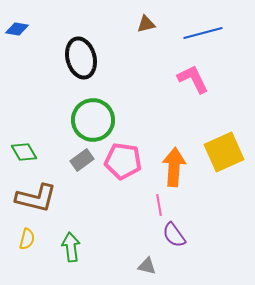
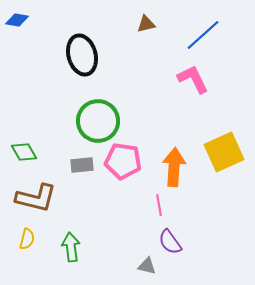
blue diamond: moved 9 px up
blue line: moved 2 px down; rotated 27 degrees counterclockwise
black ellipse: moved 1 px right, 3 px up
green circle: moved 5 px right, 1 px down
gray rectangle: moved 5 px down; rotated 30 degrees clockwise
purple semicircle: moved 4 px left, 7 px down
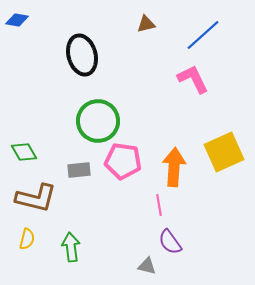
gray rectangle: moved 3 px left, 5 px down
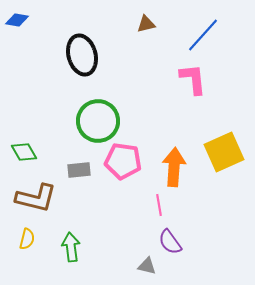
blue line: rotated 6 degrees counterclockwise
pink L-shape: rotated 20 degrees clockwise
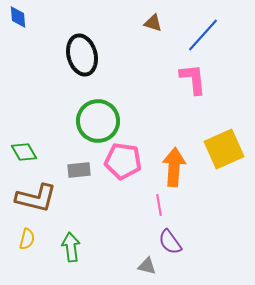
blue diamond: moved 1 px right, 3 px up; rotated 75 degrees clockwise
brown triangle: moved 7 px right, 1 px up; rotated 30 degrees clockwise
yellow square: moved 3 px up
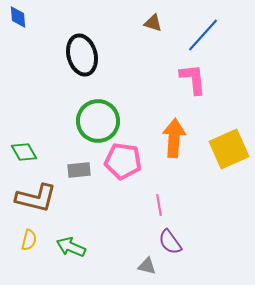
yellow square: moved 5 px right
orange arrow: moved 29 px up
yellow semicircle: moved 2 px right, 1 px down
green arrow: rotated 60 degrees counterclockwise
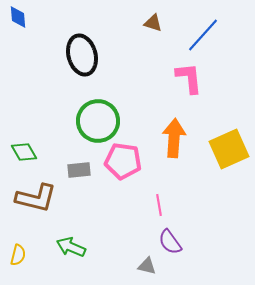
pink L-shape: moved 4 px left, 1 px up
yellow semicircle: moved 11 px left, 15 px down
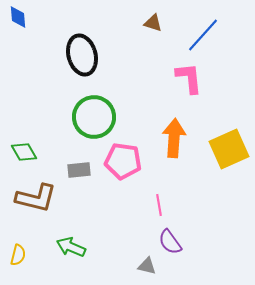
green circle: moved 4 px left, 4 px up
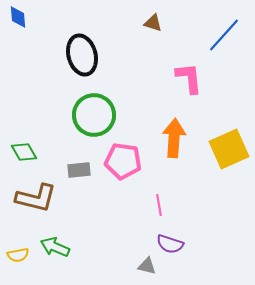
blue line: moved 21 px right
green circle: moved 2 px up
purple semicircle: moved 2 px down; rotated 36 degrees counterclockwise
green arrow: moved 16 px left
yellow semicircle: rotated 65 degrees clockwise
